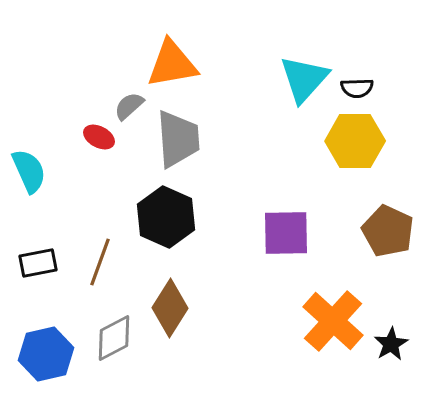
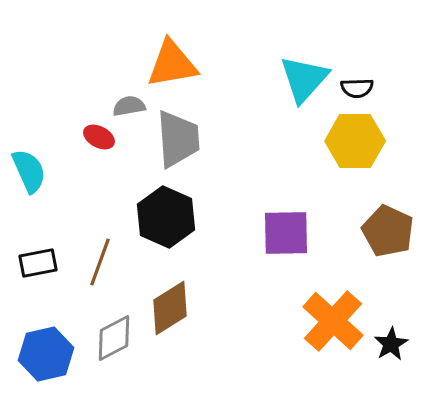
gray semicircle: rotated 32 degrees clockwise
brown diamond: rotated 26 degrees clockwise
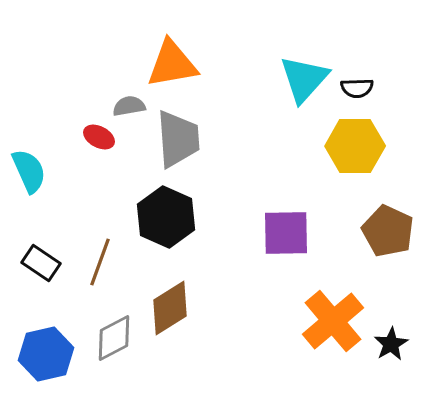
yellow hexagon: moved 5 px down
black rectangle: moved 3 px right; rotated 45 degrees clockwise
orange cross: rotated 8 degrees clockwise
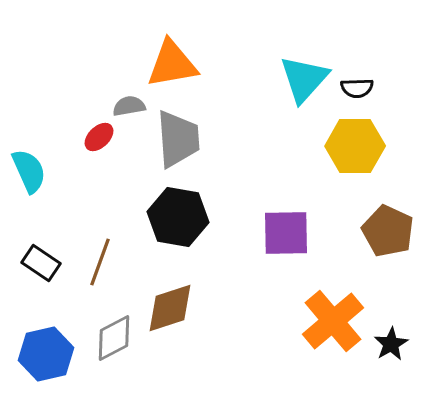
red ellipse: rotated 72 degrees counterclockwise
black hexagon: moved 12 px right; rotated 14 degrees counterclockwise
brown diamond: rotated 14 degrees clockwise
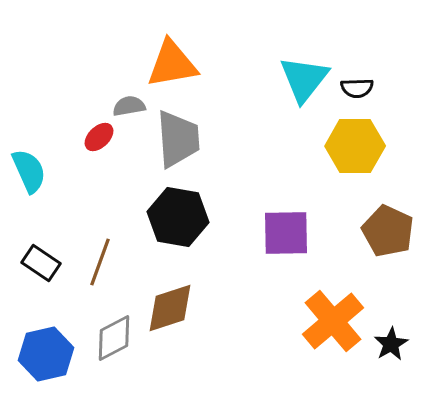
cyan triangle: rotated 4 degrees counterclockwise
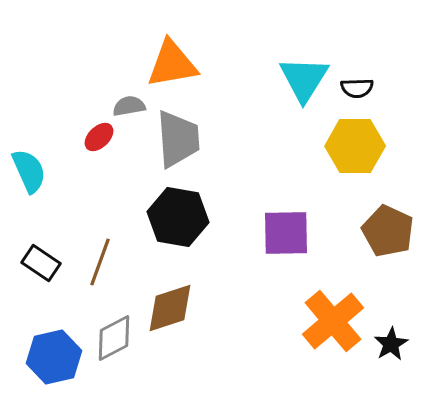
cyan triangle: rotated 6 degrees counterclockwise
blue hexagon: moved 8 px right, 3 px down
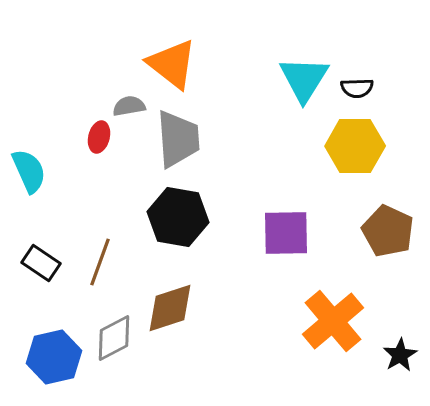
orange triangle: rotated 48 degrees clockwise
red ellipse: rotated 32 degrees counterclockwise
black star: moved 9 px right, 11 px down
